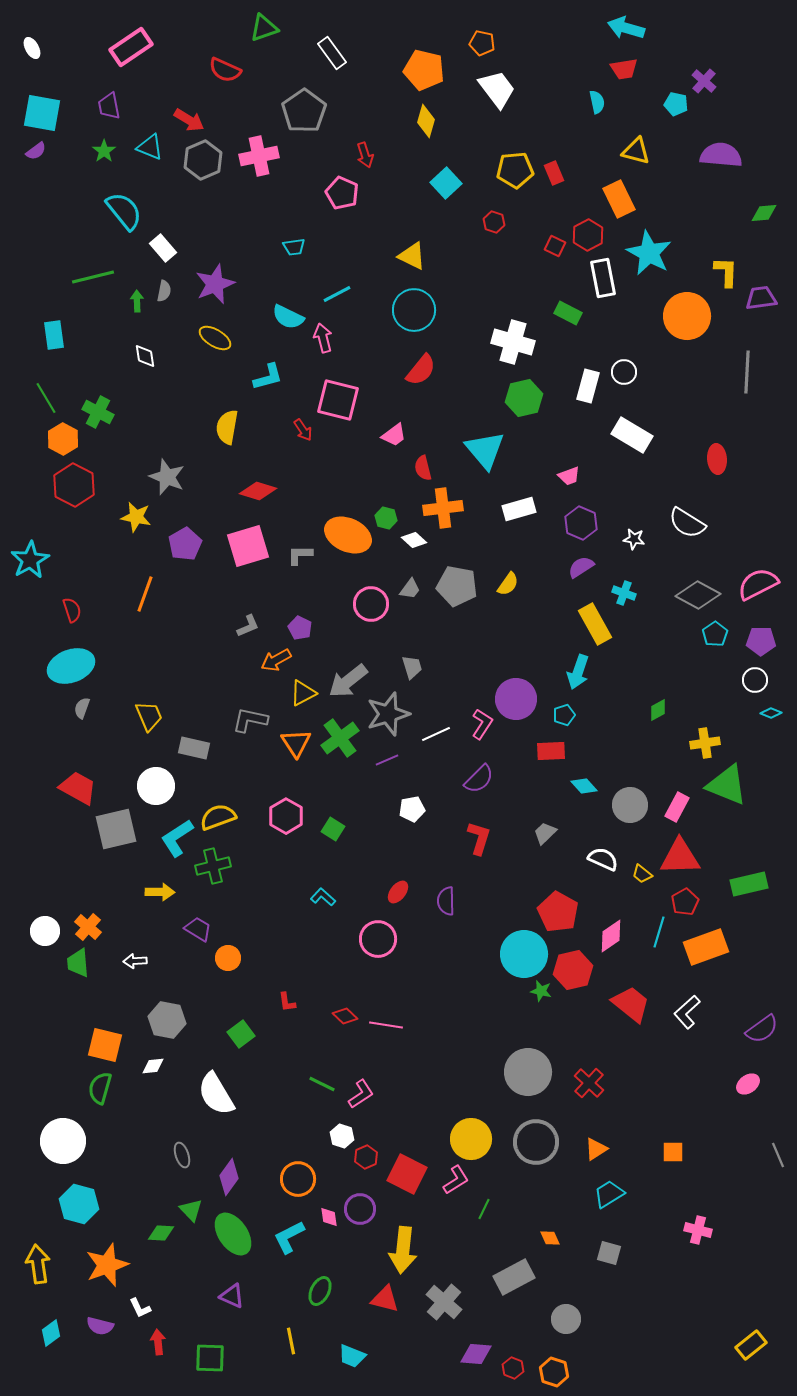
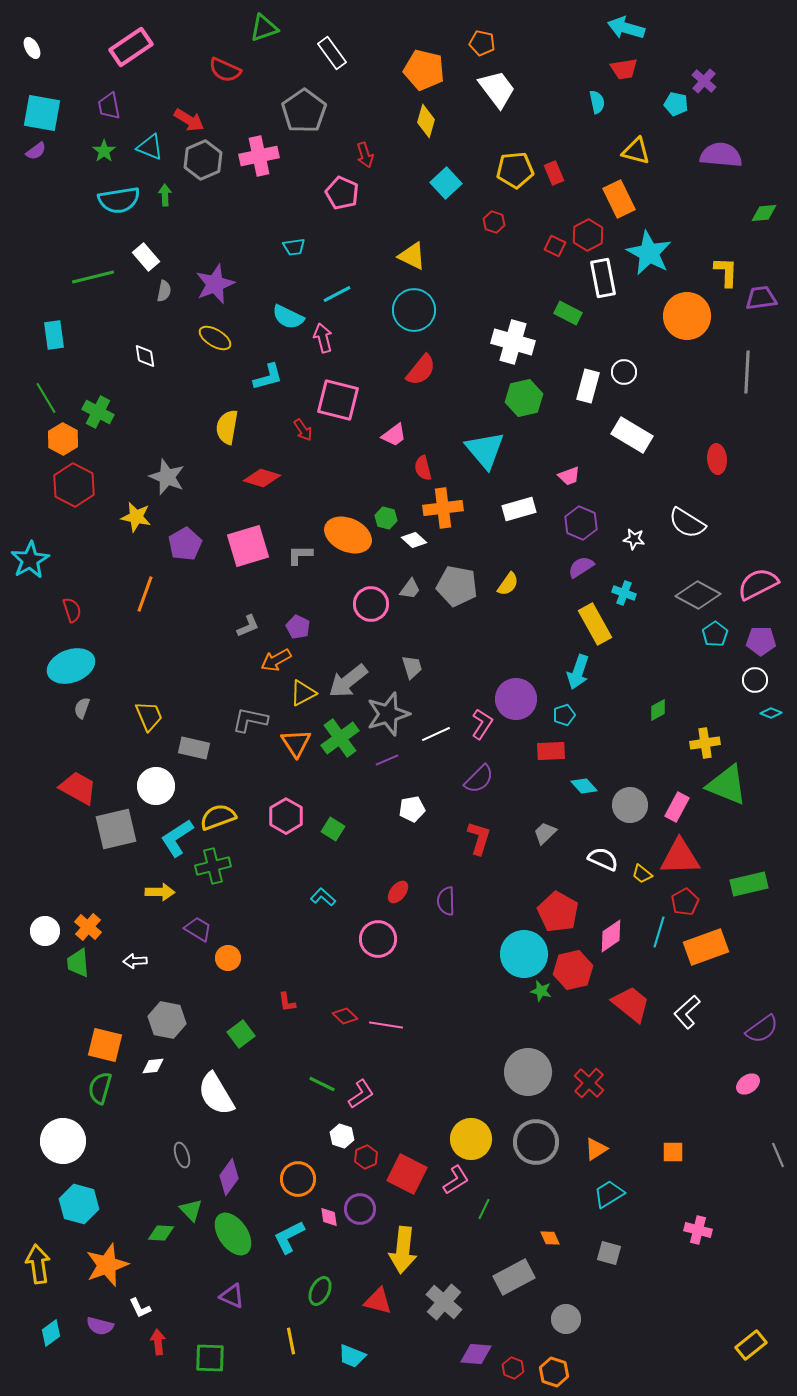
cyan semicircle at (124, 211): moved 5 px left, 11 px up; rotated 120 degrees clockwise
white rectangle at (163, 248): moved 17 px left, 9 px down
green arrow at (137, 301): moved 28 px right, 106 px up
red diamond at (258, 491): moved 4 px right, 13 px up
purple pentagon at (300, 628): moved 2 px left, 1 px up
red triangle at (385, 1299): moved 7 px left, 2 px down
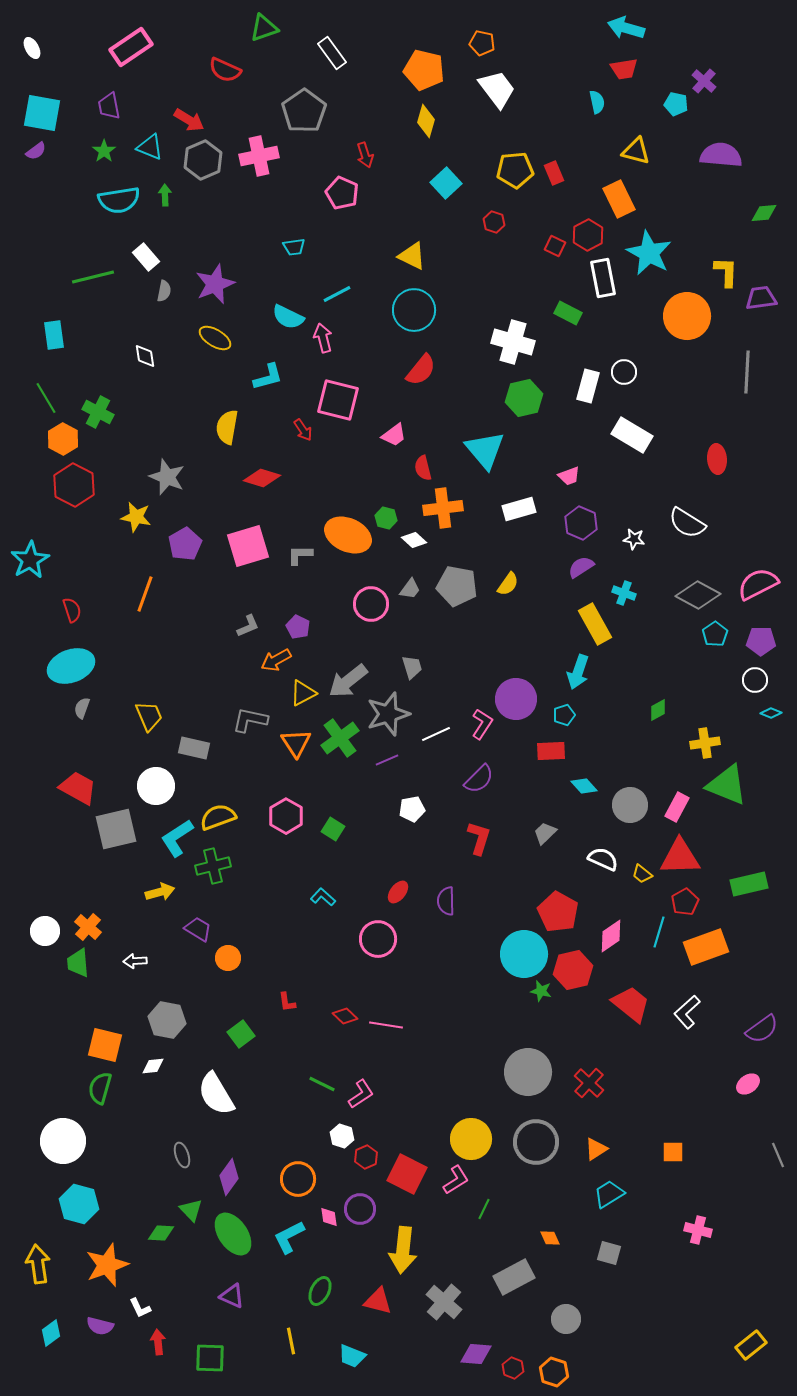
yellow arrow at (160, 892): rotated 16 degrees counterclockwise
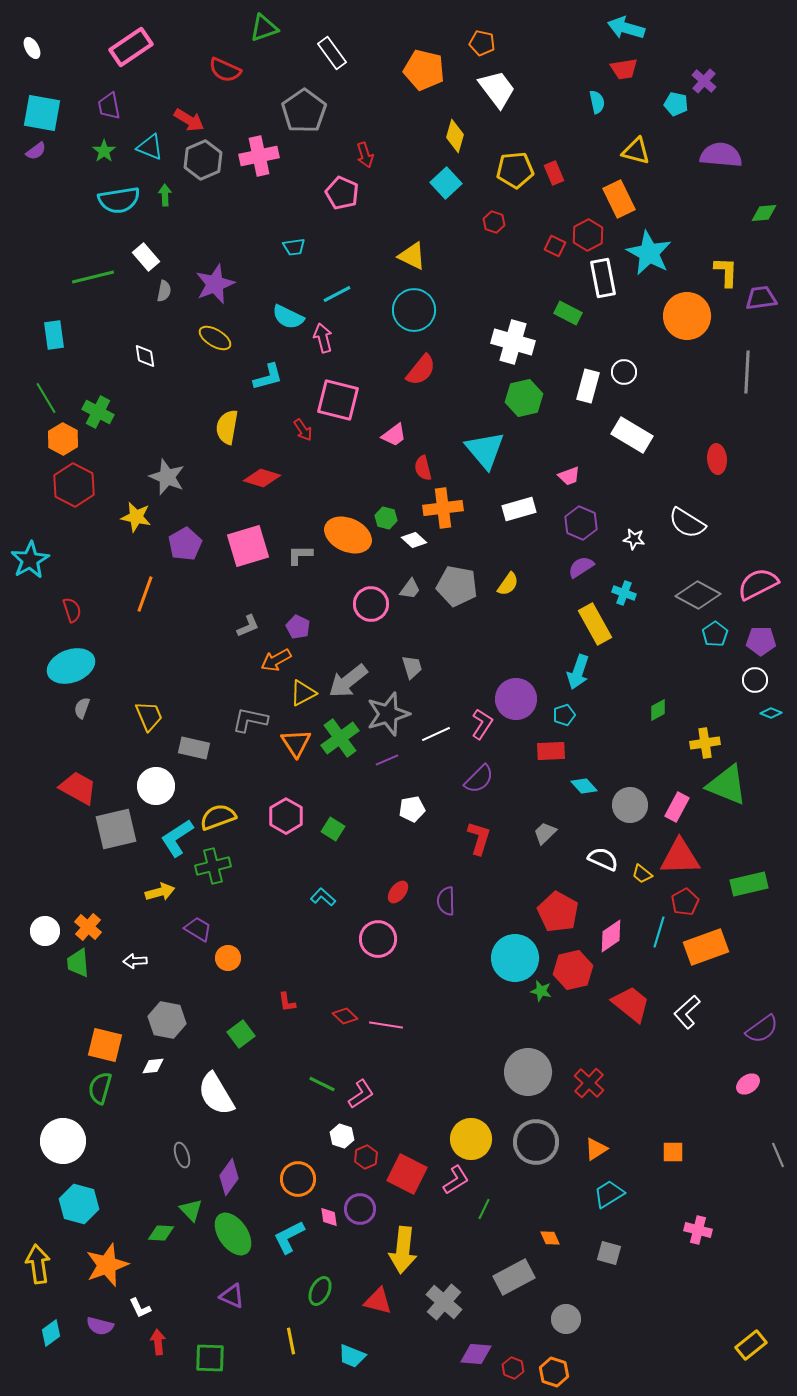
yellow diamond at (426, 121): moved 29 px right, 15 px down
cyan circle at (524, 954): moved 9 px left, 4 px down
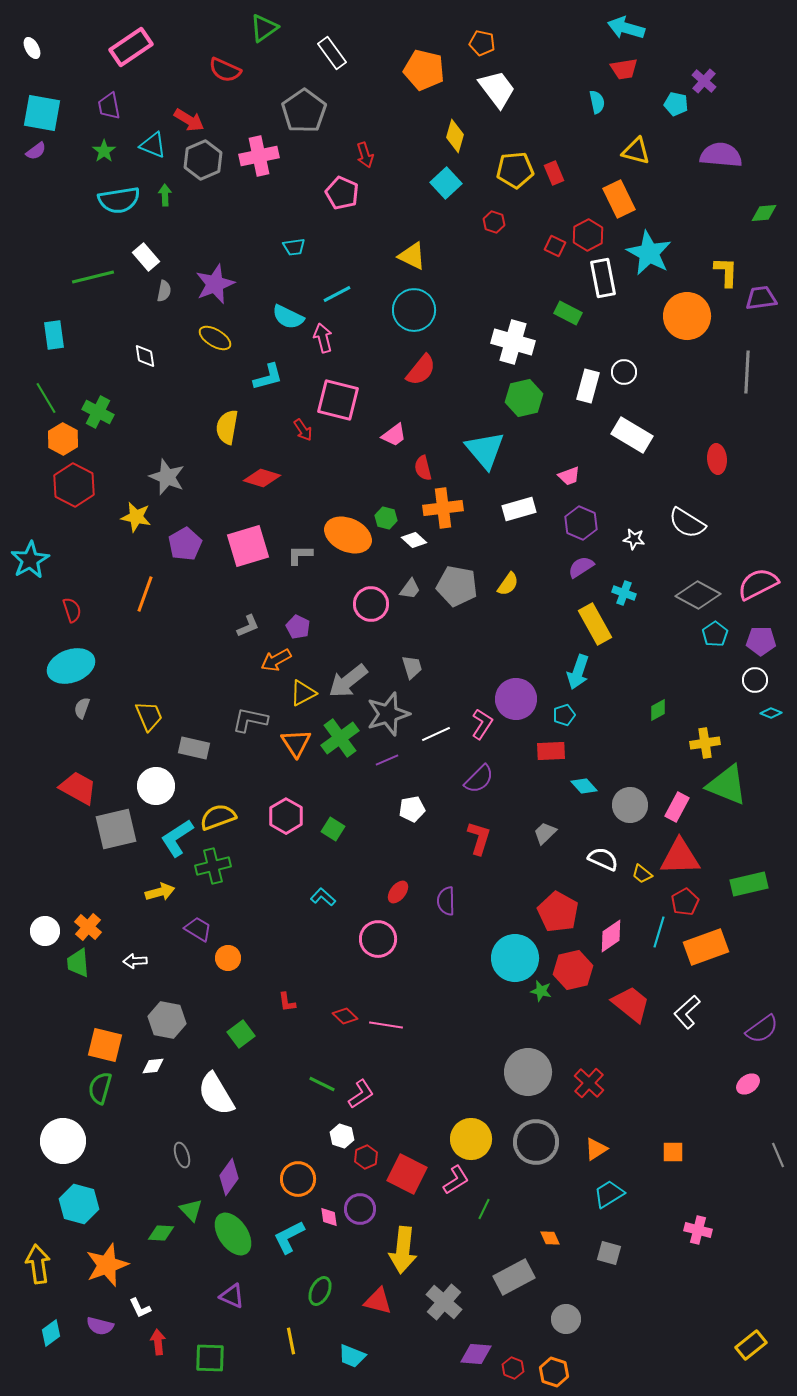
green triangle at (264, 28): rotated 16 degrees counterclockwise
cyan triangle at (150, 147): moved 3 px right, 2 px up
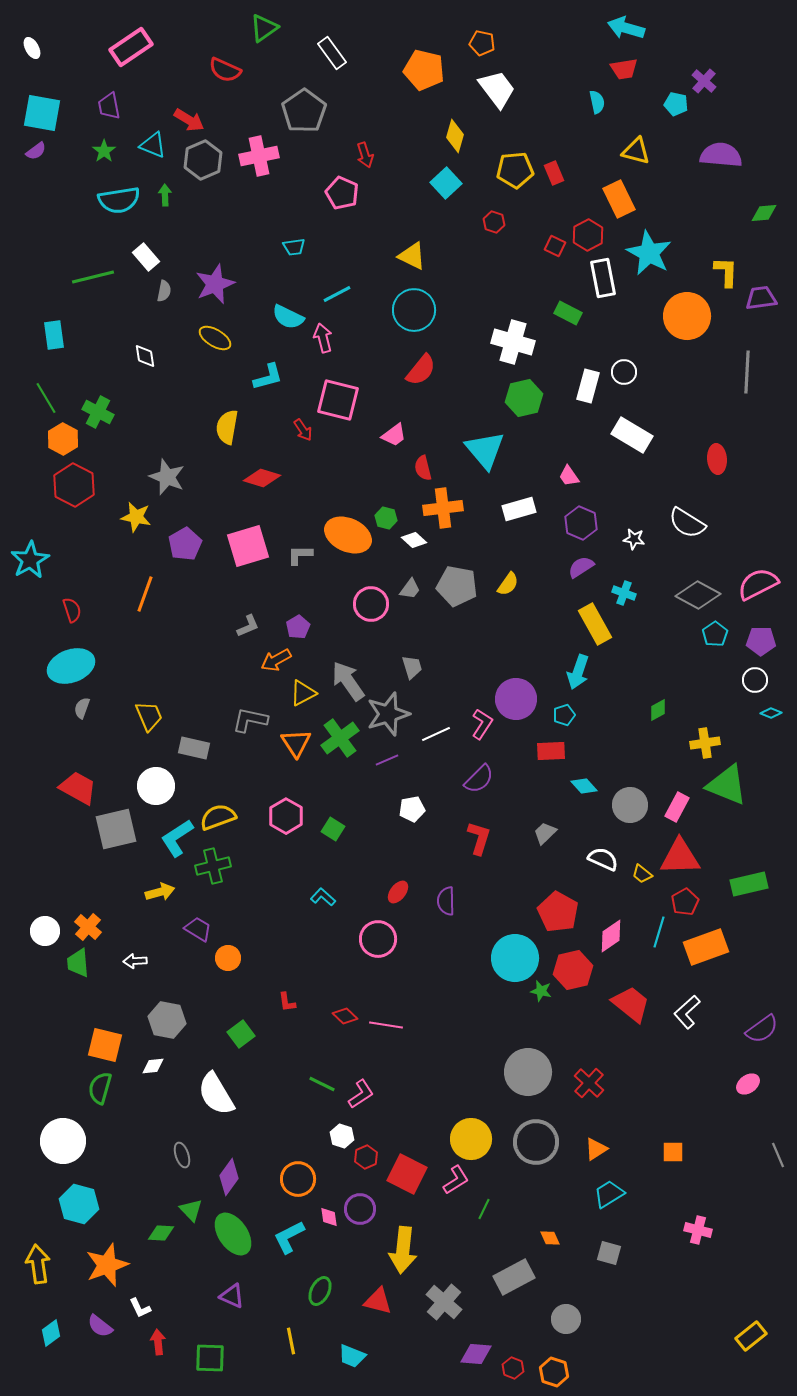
pink trapezoid at (569, 476): rotated 75 degrees clockwise
purple pentagon at (298, 627): rotated 15 degrees clockwise
gray arrow at (348, 681): rotated 93 degrees clockwise
purple semicircle at (100, 1326): rotated 24 degrees clockwise
yellow rectangle at (751, 1345): moved 9 px up
